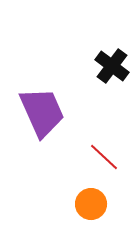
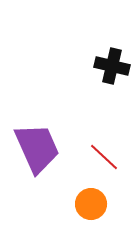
black cross: rotated 24 degrees counterclockwise
purple trapezoid: moved 5 px left, 36 px down
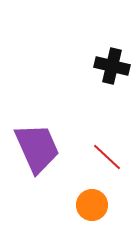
red line: moved 3 px right
orange circle: moved 1 px right, 1 px down
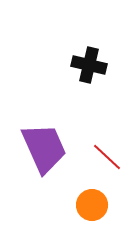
black cross: moved 23 px left, 1 px up
purple trapezoid: moved 7 px right
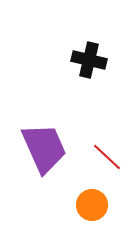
black cross: moved 5 px up
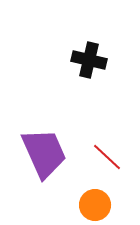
purple trapezoid: moved 5 px down
orange circle: moved 3 px right
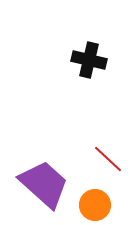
purple trapezoid: moved 31 px down; rotated 24 degrees counterclockwise
red line: moved 1 px right, 2 px down
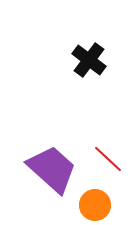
black cross: rotated 24 degrees clockwise
purple trapezoid: moved 8 px right, 15 px up
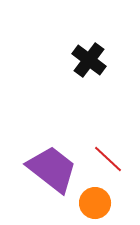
purple trapezoid: rotated 4 degrees counterclockwise
orange circle: moved 2 px up
